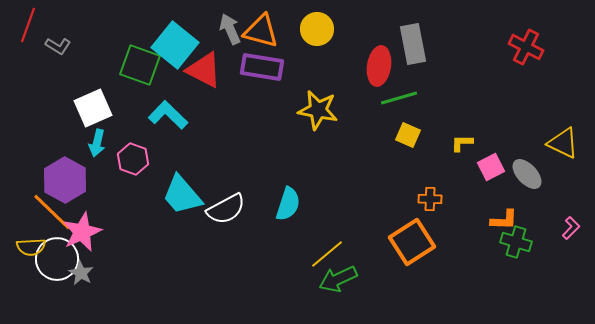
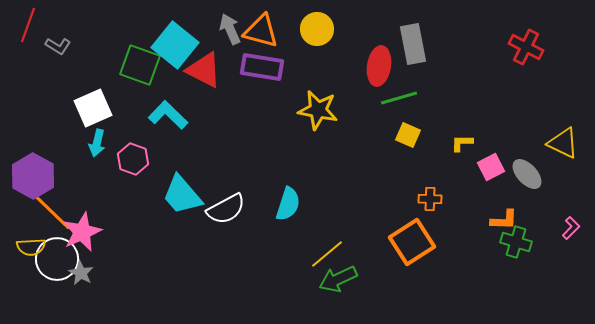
purple hexagon: moved 32 px left, 4 px up
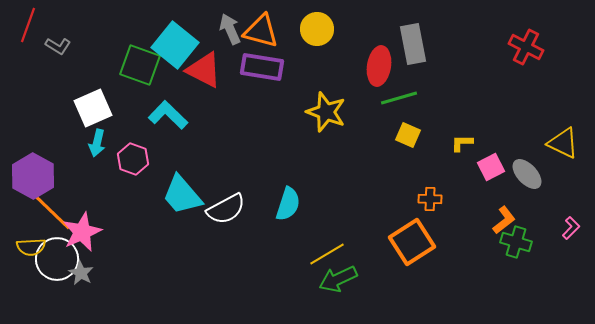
yellow star: moved 8 px right, 2 px down; rotated 9 degrees clockwise
orange L-shape: rotated 40 degrees counterclockwise
yellow line: rotated 9 degrees clockwise
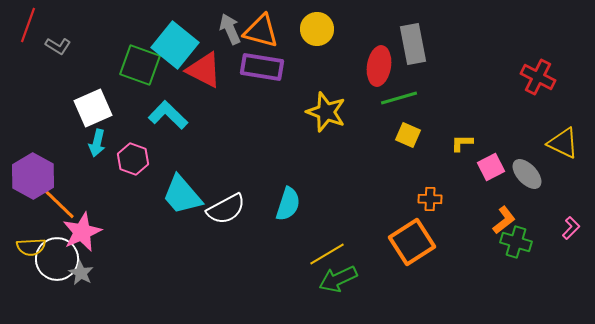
red cross: moved 12 px right, 30 px down
orange line: moved 4 px right, 11 px up
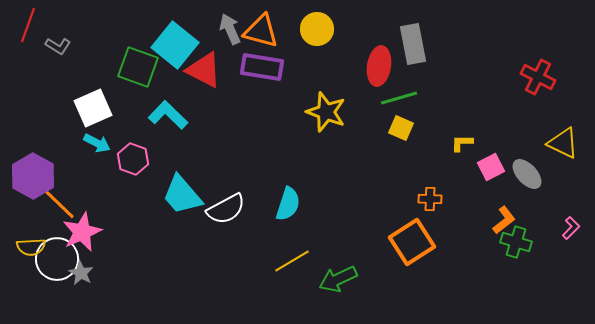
green square: moved 2 px left, 2 px down
yellow square: moved 7 px left, 7 px up
cyan arrow: rotated 76 degrees counterclockwise
yellow line: moved 35 px left, 7 px down
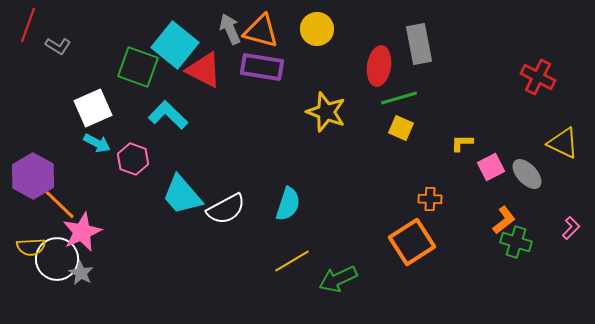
gray rectangle: moved 6 px right
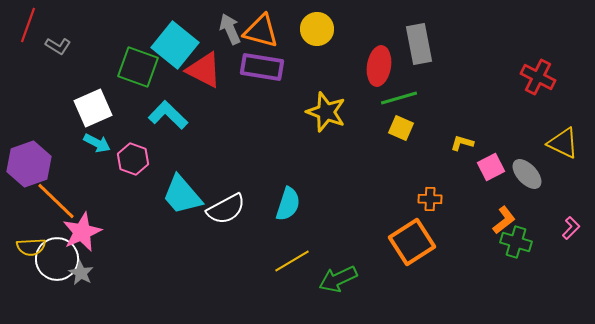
yellow L-shape: rotated 15 degrees clockwise
purple hexagon: moved 4 px left, 12 px up; rotated 12 degrees clockwise
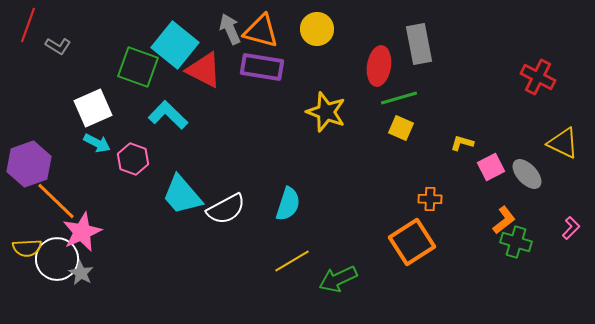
yellow semicircle: moved 4 px left, 1 px down
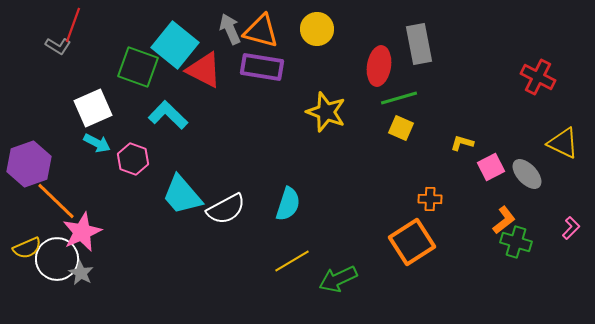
red line: moved 45 px right
yellow semicircle: rotated 20 degrees counterclockwise
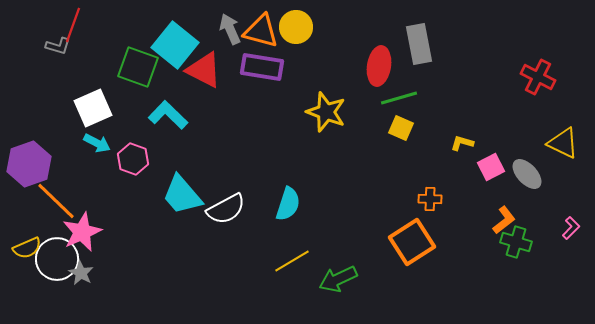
yellow circle: moved 21 px left, 2 px up
gray L-shape: rotated 15 degrees counterclockwise
